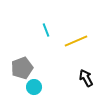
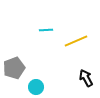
cyan line: rotated 72 degrees counterclockwise
gray pentagon: moved 8 px left
cyan circle: moved 2 px right
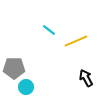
cyan line: moved 3 px right; rotated 40 degrees clockwise
gray pentagon: rotated 20 degrees clockwise
cyan circle: moved 10 px left
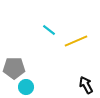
black arrow: moved 7 px down
